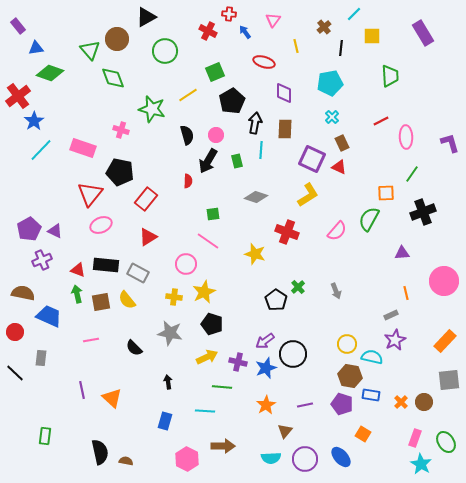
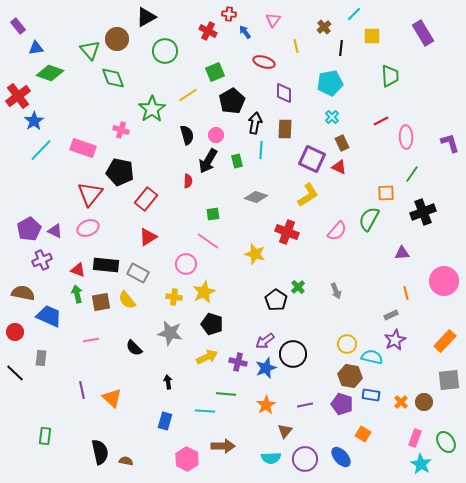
green star at (152, 109): rotated 24 degrees clockwise
pink ellipse at (101, 225): moved 13 px left, 3 px down
green line at (222, 387): moved 4 px right, 7 px down
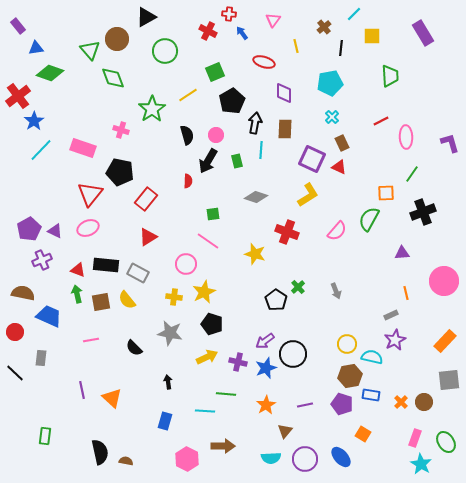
blue arrow at (245, 32): moved 3 px left, 1 px down
brown hexagon at (350, 376): rotated 20 degrees counterclockwise
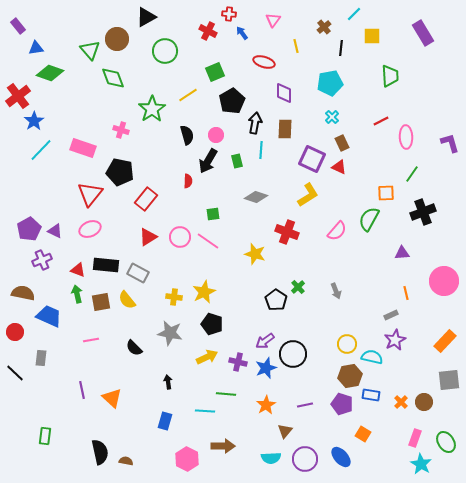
pink ellipse at (88, 228): moved 2 px right, 1 px down
pink circle at (186, 264): moved 6 px left, 27 px up
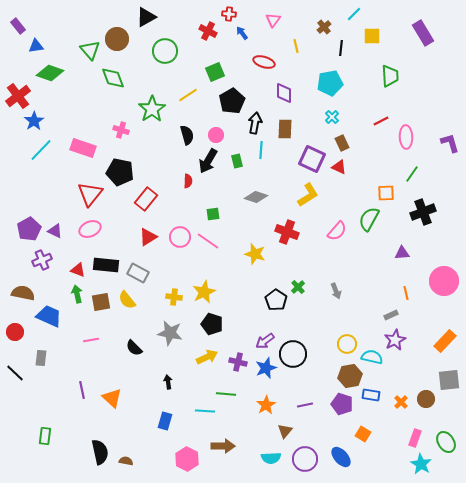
blue triangle at (36, 48): moved 2 px up
brown circle at (424, 402): moved 2 px right, 3 px up
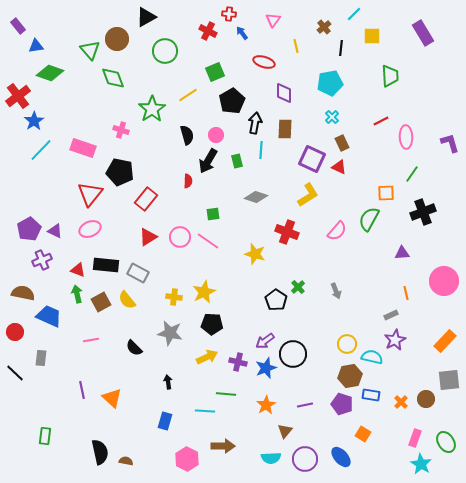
brown square at (101, 302): rotated 18 degrees counterclockwise
black pentagon at (212, 324): rotated 15 degrees counterclockwise
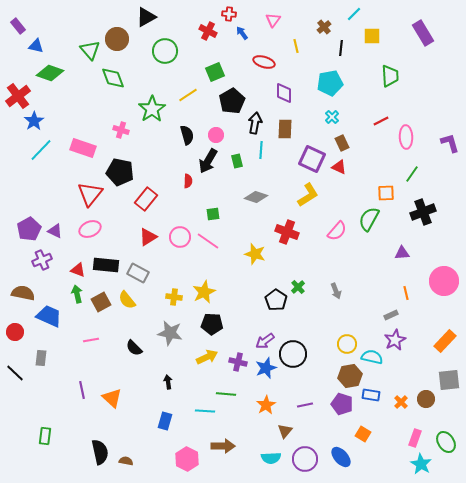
blue triangle at (36, 46): rotated 21 degrees clockwise
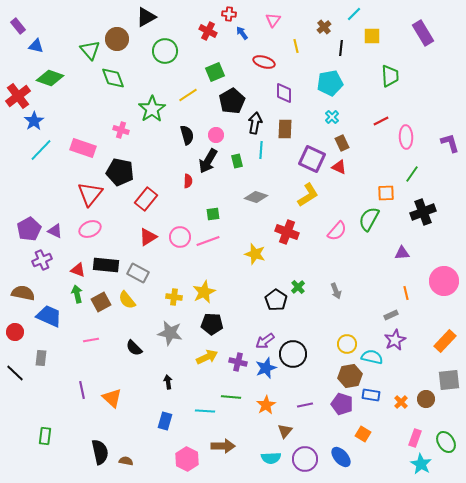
green diamond at (50, 73): moved 5 px down
pink line at (208, 241): rotated 55 degrees counterclockwise
green line at (226, 394): moved 5 px right, 3 px down
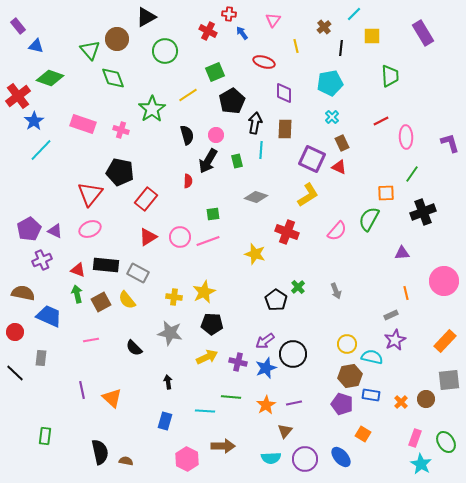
pink rectangle at (83, 148): moved 24 px up
purple line at (305, 405): moved 11 px left, 2 px up
